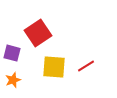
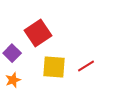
purple square: rotated 30 degrees clockwise
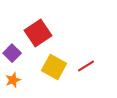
yellow square: rotated 25 degrees clockwise
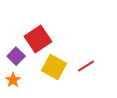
red square: moved 6 px down
purple square: moved 4 px right, 3 px down
orange star: rotated 14 degrees counterclockwise
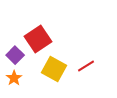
purple square: moved 1 px left, 1 px up
yellow square: moved 2 px down
orange star: moved 1 px right, 2 px up
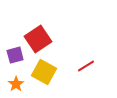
purple square: rotated 30 degrees clockwise
yellow square: moved 10 px left, 3 px down
orange star: moved 2 px right, 6 px down
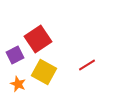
purple square: rotated 12 degrees counterclockwise
red line: moved 1 px right, 1 px up
orange star: moved 2 px right; rotated 14 degrees counterclockwise
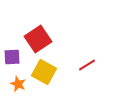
purple square: moved 3 px left, 2 px down; rotated 24 degrees clockwise
